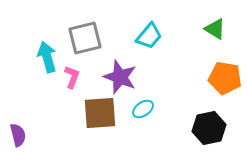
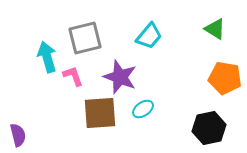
pink L-shape: moved 1 px right, 1 px up; rotated 40 degrees counterclockwise
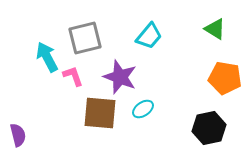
cyan arrow: rotated 12 degrees counterclockwise
brown square: rotated 9 degrees clockwise
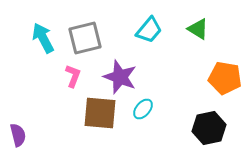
green triangle: moved 17 px left
cyan trapezoid: moved 6 px up
cyan arrow: moved 4 px left, 19 px up
pink L-shape: rotated 40 degrees clockwise
cyan ellipse: rotated 15 degrees counterclockwise
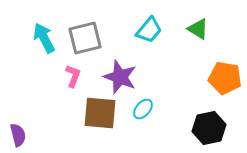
cyan arrow: moved 1 px right
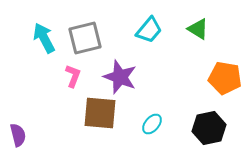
cyan ellipse: moved 9 px right, 15 px down
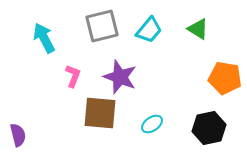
gray square: moved 17 px right, 12 px up
cyan ellipse: rotated 15 degrees clockwise
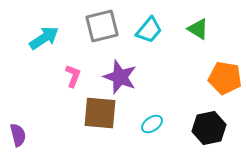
cyan arrow: rotated 84 degrees clockwise
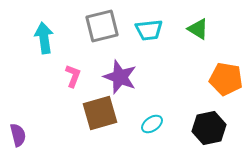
cyan trapezoid: rotated 44 degrees clockwise
cyan arrow: rotated 64 degrees counterclockwise
orange pentagon: moved 1 px right, 1 px down
brown square: rotated 21 degrees counterclockwise
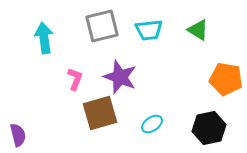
green triangle: moved 1 px down
pink L-shape: moved 2 px right, 3 px down
